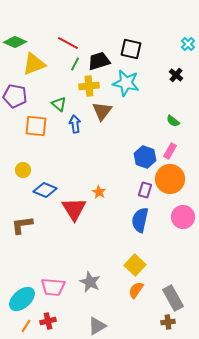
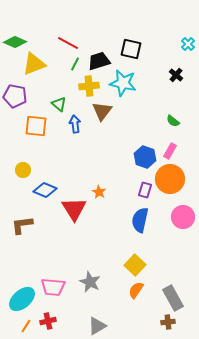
cyan star: moved 3 px left
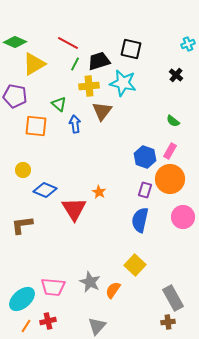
cyan cross: rotated 24 degrees clockwise
yellow triangle: rotated 10 degrees counterclockwise
orange semicircle: moved 23 px left
gray triangle: rotated 18 degrees counterclockwise
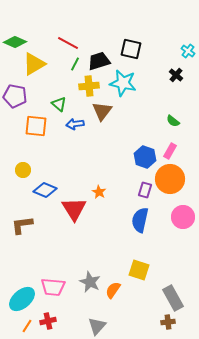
cyan cross: moved 7 px down; rotated 32 degrees counterclockwise
blue arrow: rotated 90 degrees counterclockwise
yellow square: moved 4 px right, 5 px down; rotated 25 degrees counterclockwise
orange line: moved 1 px right
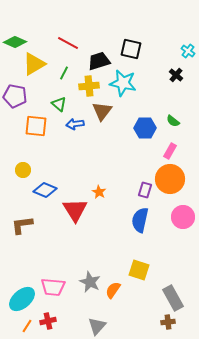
green line: moved 11 px left, 9 px down
blue hexagon: moved 29 px up; rotated 20 degrees counterclockwise
red triangle: moved 1 px right, 1 px down
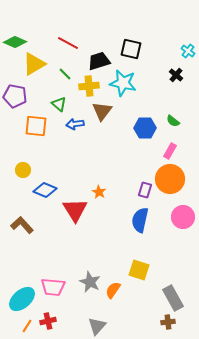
green line: moved 1 px right, 1 px down; rotated 72 degrees counterclockwise
brown L-shape: rotated 55 degrees clockwise
